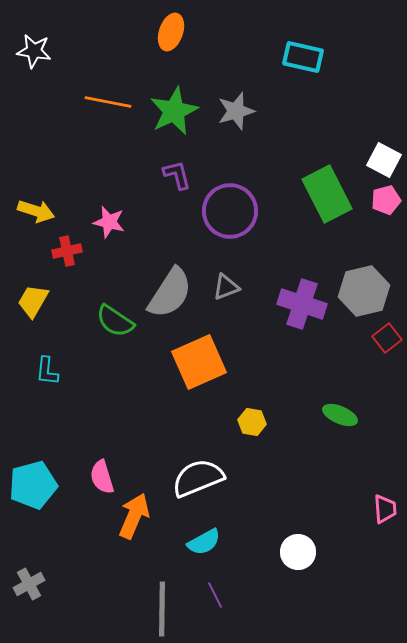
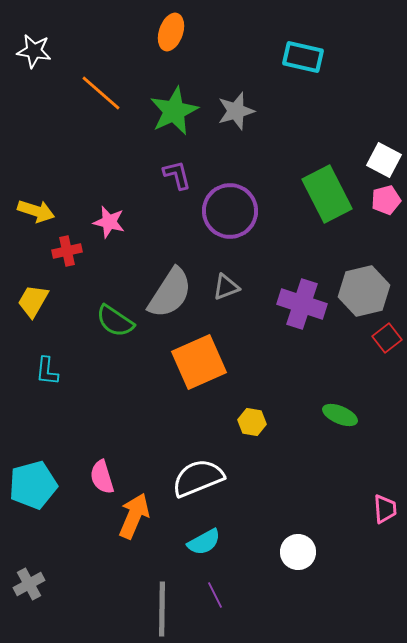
orange line: moved 7 px left, 9 px up; rotated 30 degrees clockwise
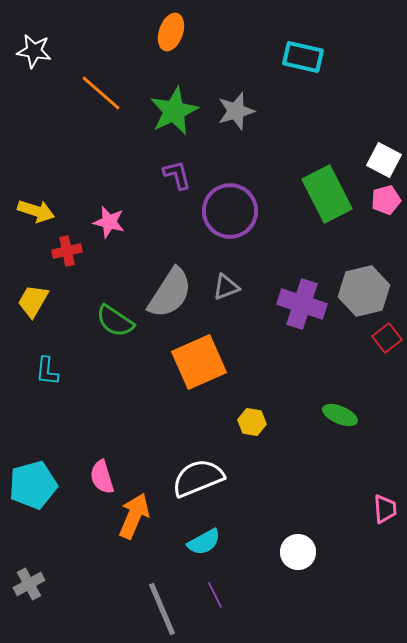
gray line: rotated 24 degrees counterclockwise
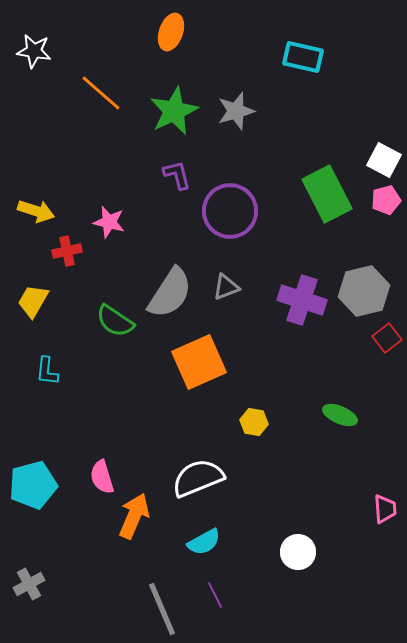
purple cross: moved 4 px up
yellow hexagon: moved 2 px right
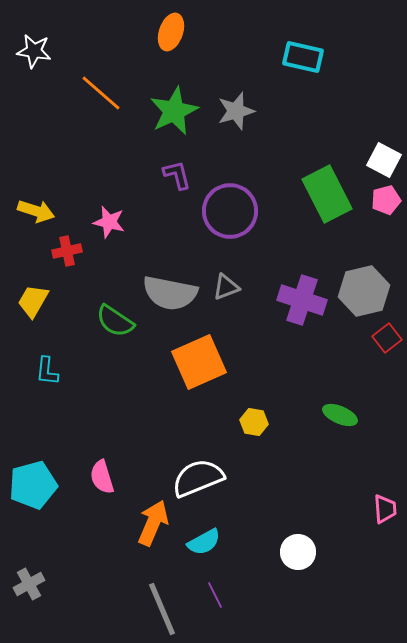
gray semicircle: rotated 68 degrees clockwise
orange arrow: moved 19 px right, 7 px down
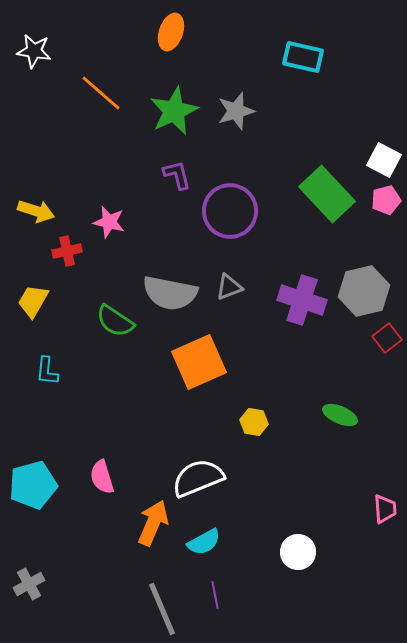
green rectangle: rotated 16 degrees counterclockwise
gray triangle: moved 3 px right
purple line: rotated 16 degrees clockwise
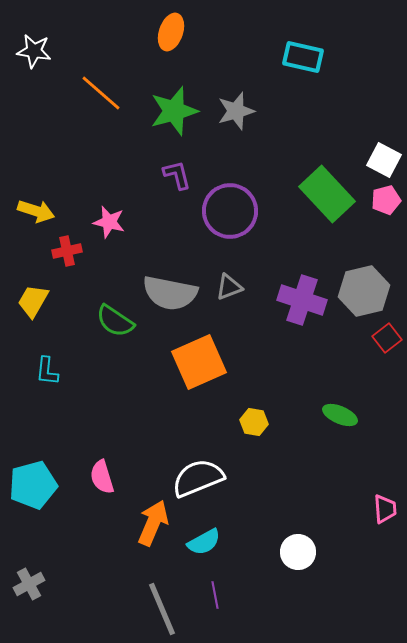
green star: rotated 9 degrees clockwise
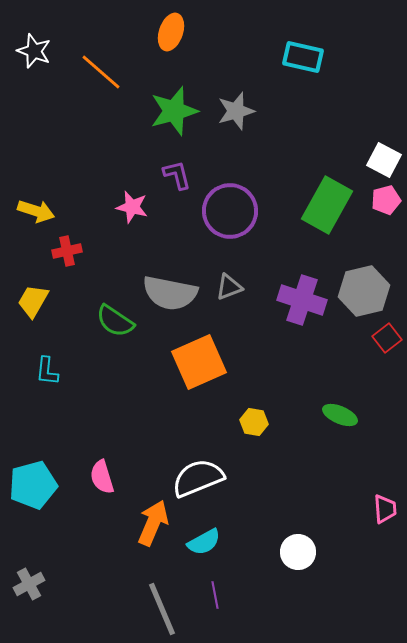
white star: rotated 12 degrees clockwise
orange line: moved 21 px up
green rectangle: moved 11 px down; rotated 72 degrees clockwise
pink star: moved 23 px right, 15 px up
